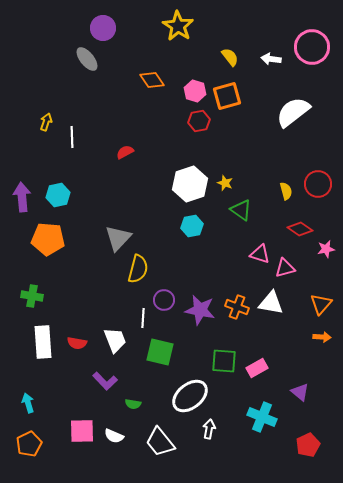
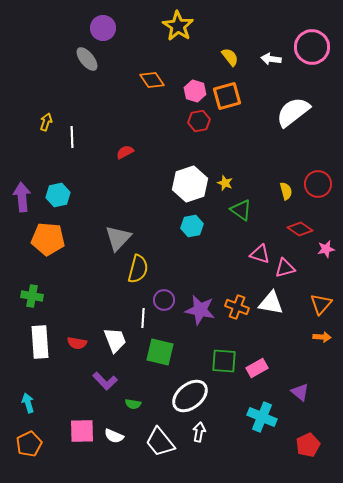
white rectangle at (43, 342): moved 3 px left
white arrow at (209, 429): moved 10 px left, 3 px down
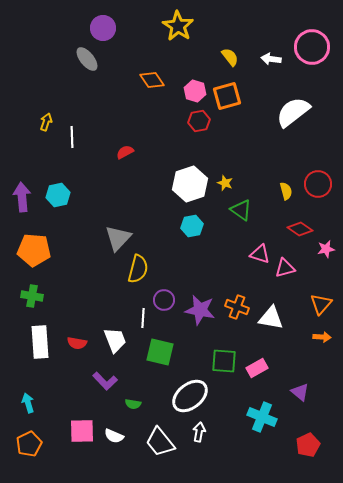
orange pentagon at (48, 239): moved 14 px left, 11 px down
white triangle at (271, 303): moved 15 px down
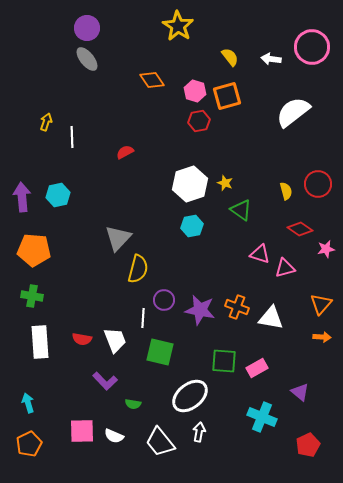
purple circle at (103, 28): moved 16 px left
red semicircle at (77, 343): moved 5 px right, 4 px up
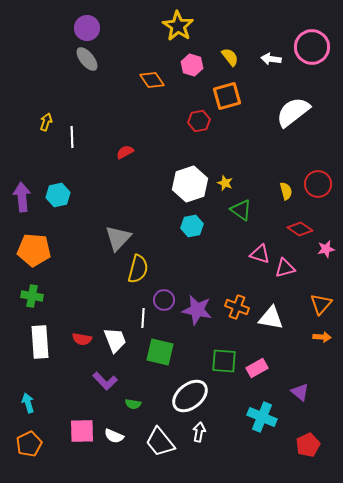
pink hexagon at (195, 91): moved 3 px left, 26 px up
purple star at (200, 310): moved 3 px left
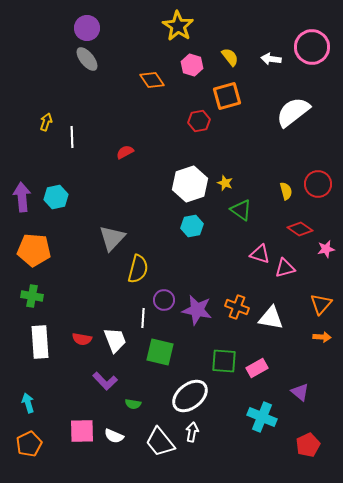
cyan hexagon at (58, 195): moved 2 px left, 2 px down
gray triangle at (118, 238): moved 6 px left
white arrow at (199, 432): moved 7 px left
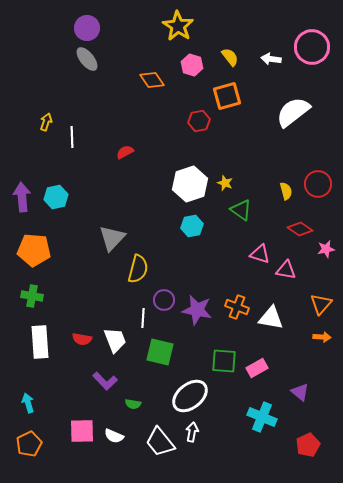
pink triangle at (285, 268): moved 1 px right, 2 px down; rotated 25 degrees clockwise
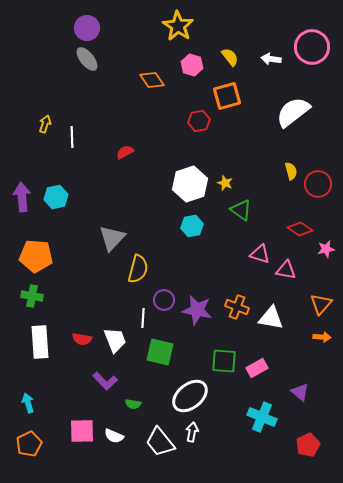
yellow arrow at (46, 122): moved 1 px left, 2 px down
yellow semicircle at (286, 191): moved 5 px right, 20 px up
orange pentagon at (34, 250): moved 2 px right, 6 px down
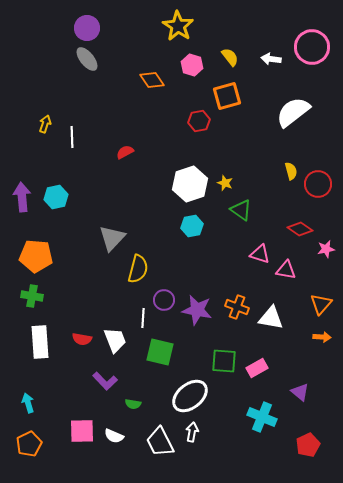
white trapezoid at (160, 442): rotated 12 degrees clockwise
